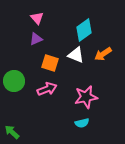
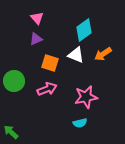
cyan semicircle: moved 2 px left
green arrow: moved 1 px left
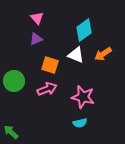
orange square: moved 2 px down
pink star: moved 3 px left; rotated 25 degrees clockwise
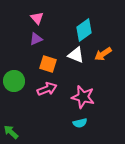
orange square: moved 2 px left, 1 px up
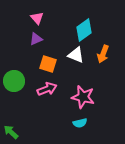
orange arrow: rotated 36 degrees counterclockwise
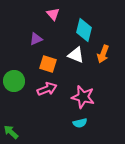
pink triangle: moved 16 px right, 4 px up
cyan diamond: rotated 40 degrees counterclockwise
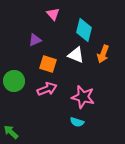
purple triangle: moved 1 px left, 1 px down
cyan semicircle: moved 3 px left, 1 px up; rotated 32 degrees clockwise
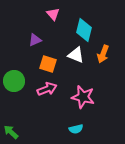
cyan semicircle: moved 1 px left, 7 px down; rotated 32 degrees counterclockwise
